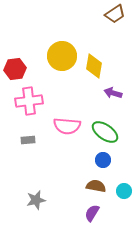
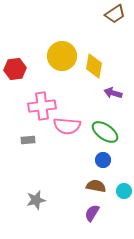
pink cross: moved 13 px right, 5 px down
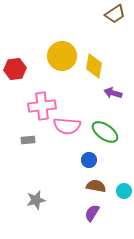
blue circle: moved 14 px left
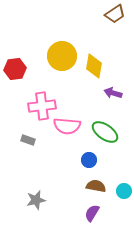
gray rectangle: rotated 24 degrees clockwise
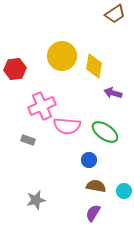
pink cross: rotated 16 degrees counterclockwise
purple semicircle: moved 1 px right
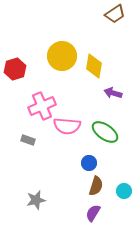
red hexagon: rotated 10 degrees counterclockwise
blue circle: moved 3 px down
brown semicircle: rotated 96 degrees clockwise
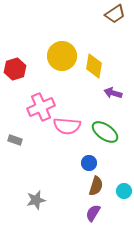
pink cross: moved 1 px left, 1 px down
gray rectangle: moved 13 px left
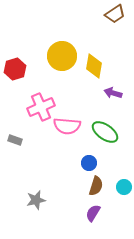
cyan circle: moved 4 px up
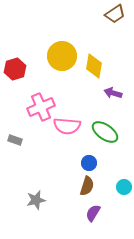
brown semicircle: moved 9 px left
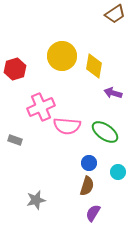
cyan circle: moved 6 px left, 15 px up
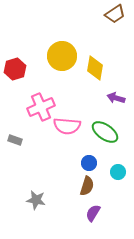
yellow diamond: moved 1 px right, 2 px down
purple arrow: moved 3 px right, 5 px down
gray star: rotated 24 degrees clockwise
